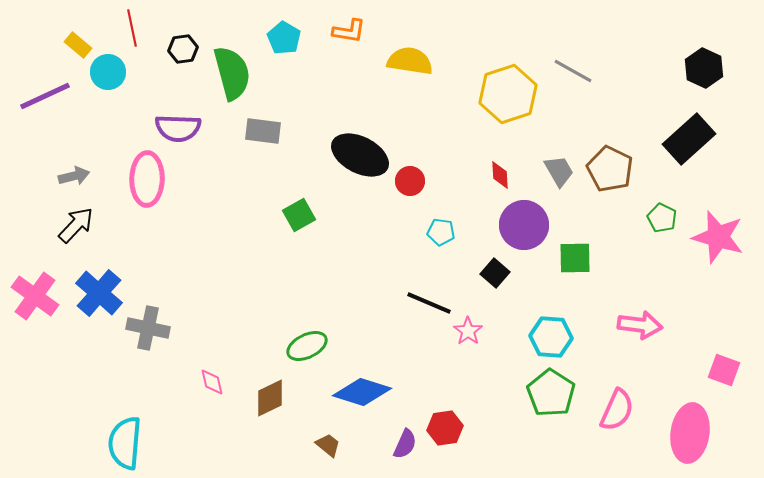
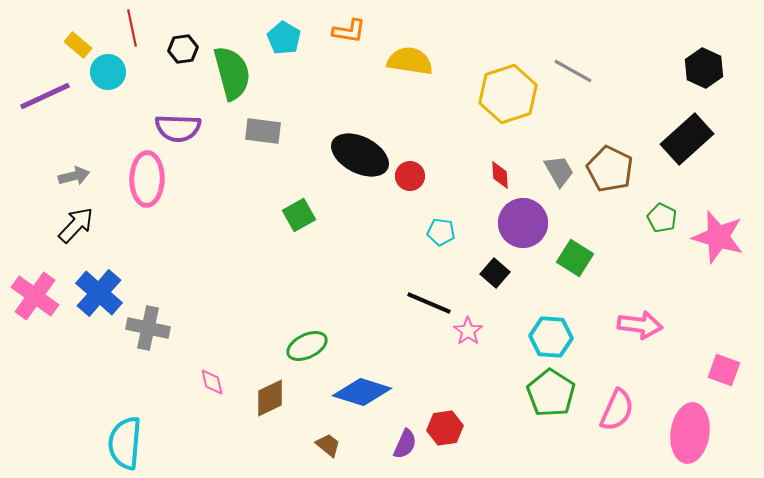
black rectangle at (689, 139): moved 2 px left
red circle at (410, 181): moved 5 px up
purple circle at (524, 225): moved 1 px left, 2 px up
green square at (575, 258): rotated 33 degrees clockwise
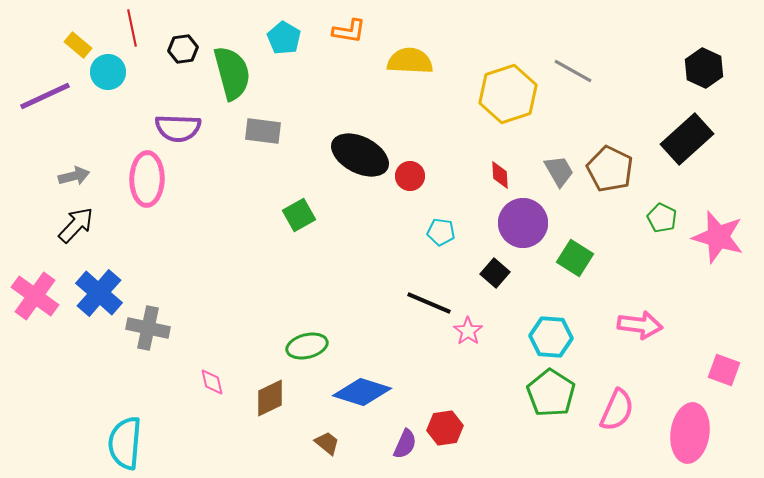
yellow semicircle at (410, 61): rotated 6 degrees counterclockwise
green ellipse at (307, 346): rotated 12 degrees clockwise
brown trapezoid at (328, 445): moved 1 px left, 2 px up
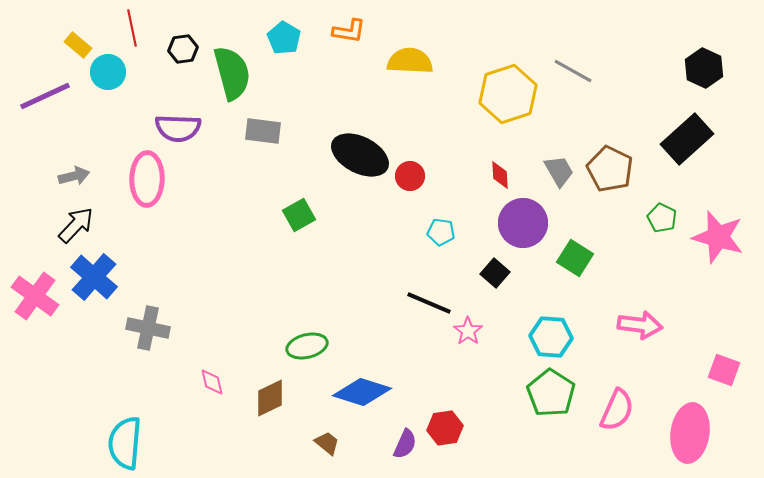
blue cross at (99, 293): moved 5 px left, 16 px up
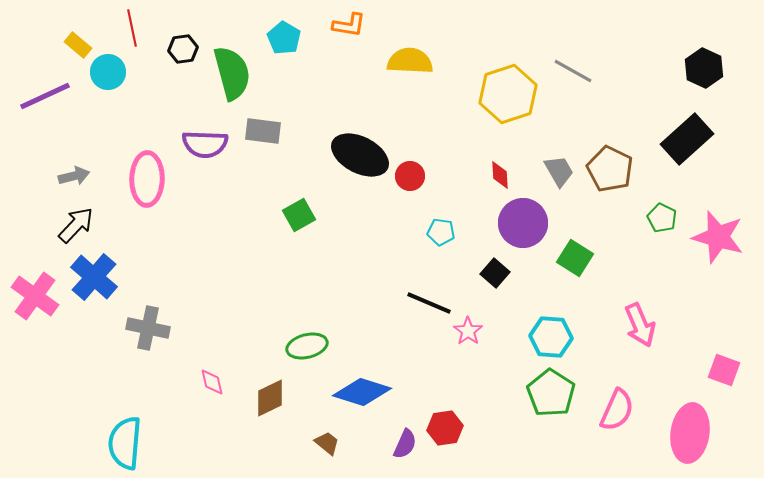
orange L-shape at (349, 31): moved 6 px up
purple semicircle at (178, 128): moved 27 px right, 16 px down
pink arrow at (640, 325): rotated 60 degrees clockwise
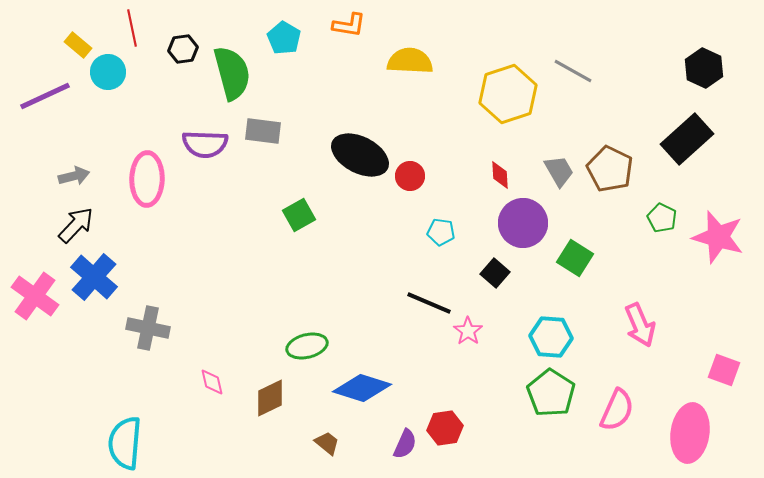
blue diamond at (362, 392): moved 4 px up
